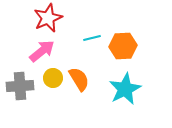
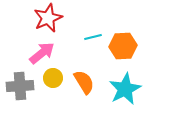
cyan line: moved 1 px right, 1 px up
pink arrow: moved 2 px down
orange semicircle: moved 5 px right, 3 px down
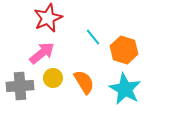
cyan line: rotated 66 degrees clockwise
orange hexagon: moved 1 px right, 4 px down; rotated 20 degrees clockwise
cyan star: rotated 16 degrees counterclockwise
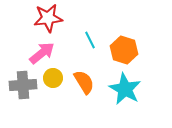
red star: rotated 16 degrees clockwise
cyan line: moved 3 px left, 3 px down; rotated 12 degrees clockwise
gray cross: moved 3 px right, 1 px up
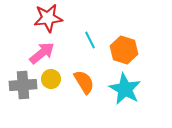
yellow circle: moved 2 px left, 1 px down
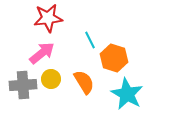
orange hexagon: moved 10 px left, 8 px down
cyan star: moved 2 px right, 5 px down
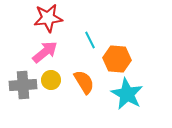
pink arrow: moved 3 px right, 1 px up
orange hexagon: moved 3 px right, 1 px down; rotated 12 degrees counterclockwise
yellow circle: moved 1 px down
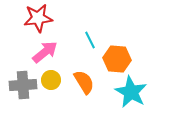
red star: moved 10 px left
cyan star: moved 4 px right, 2 px up
